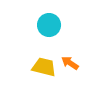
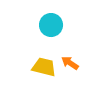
cyan circle: moved 2 px right
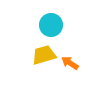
yellow trapezoid: moved 12 px up; rotated 30 degrees counterclockwise
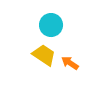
yellow trapezoid: rotated 50 degrees clockwise
